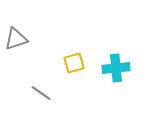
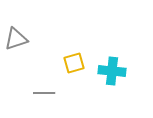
cyan cross: moved 4 px left, 3 px down; rotated 12 degrees clockwise
gray line: moved 3 px right; rotated 35 degrees counterclockwise
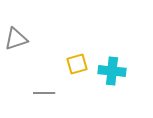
yellow square: moved 3 px right, 1 px down
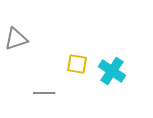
yellow square: rotated 25 degrees clockwise
cyan cross: rotated 28 degrees clockwise
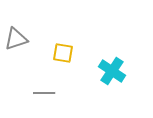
yellow square: moved 14 px left, 11 px up
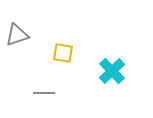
gray triangle: moved 1 px right, 4 px up
cyan cross: rotated 12 degrees clockwise
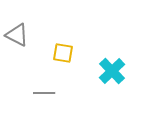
gray triangle: rotated 45 degrees clockwise
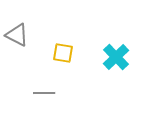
cyan cross: moved 4 px right, 14 px up
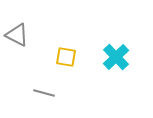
yellow square: moved 3 px right, 4 px down
gray line: rotated 15 degrees clockwise
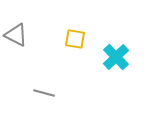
gray triangle: moved 1 px left
yellow square: moved 9 px right, 18 px up
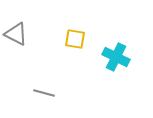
gray triangle: moved 1 px up
cyan cross: rotated 20 degrees counterclockwise
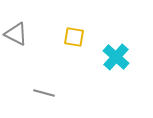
yellow square: moved 1 px left, 2 px up
cyan cross: rotated 16 degrees clockwise
